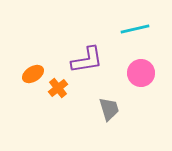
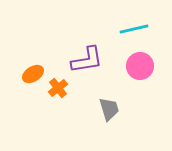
cyan line: moved 1 px left
pink circle: moved 1 px left, 7 px up
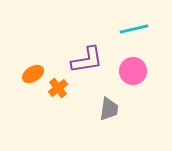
pink circle: moved 7 px left, 5 px down
gray trapezoid: rotated 25 degrees clockwise
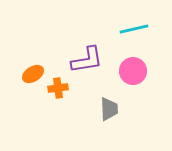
orange cross: rotated 30 degrees clockwise
gray trapezoid: rotated 10 degrees counterclockwise
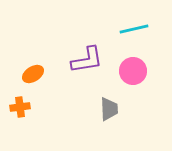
orange cross: moved 38 px left, 19 px down
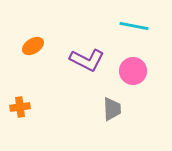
cyan line: moved 3 px up; rotated 24 degrees clockwise
purple L-shape: rotated 36 degrees clockwise
orange ellipse: moved 28 px up
gray trapezoid: moved 3 px right
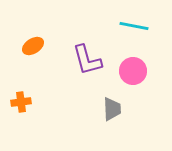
purple L-shape: rotated 48 degrees clockwise
orange cross: moved 1 px right, 5 px up
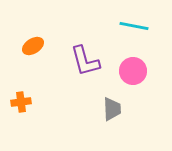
purple L-shape: moved 2 px left, 1 px down
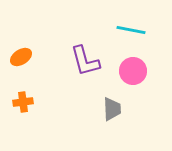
cyan line: moved 3 px left, 4 px down
orange ellipse: moved 12 px left, 11 px down
orange cross: moved 2 px right
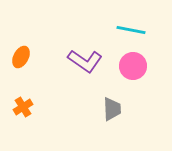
orange ellipse: rotated 30 degrees counterclockwise
purple L-shape: rotated 40 degrees counterclockwise
pink circle: moved 5 px up
orange cross: moved 5 px down; rotated 24 degrees counterclockwise
